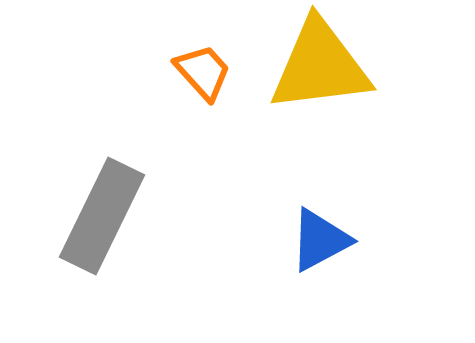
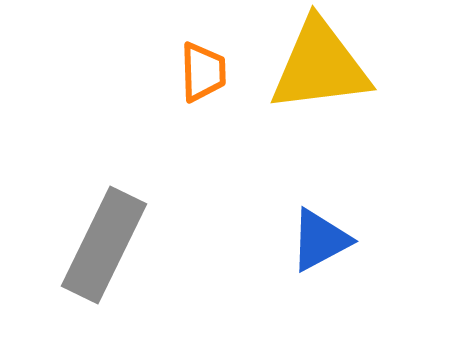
orange trapezoid: rotated 40 degrees clockwise
gray rectangle: moved 2 px right, 29 px down
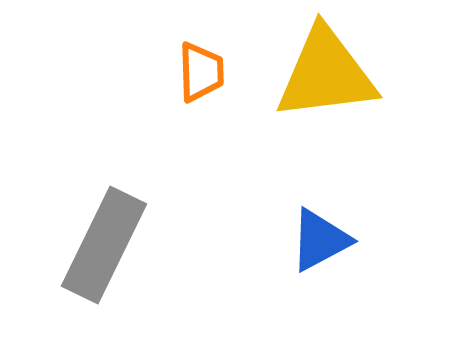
yellow triangle: moved 6 px right, 8 px down
orange trapezoid: moved 2 px left
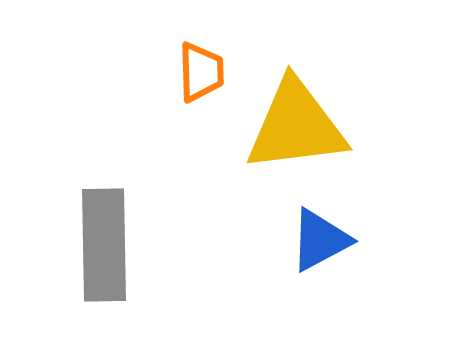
yellow triangle: moved 30 px left, 52 px down
gray rectangle: rotated 27 degrees counterclockwise
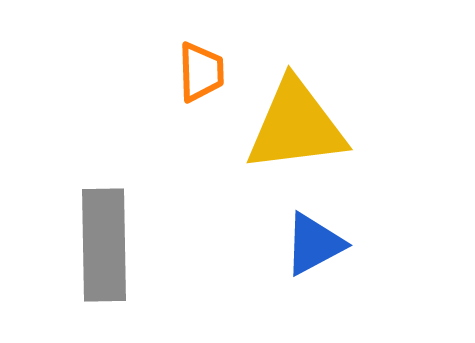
blue triangle: moved 6 px left, 4 px down
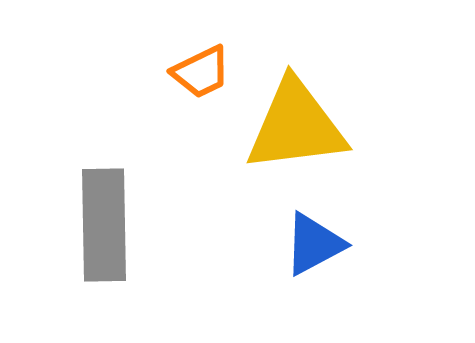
orange trapezoid: rotated 66 degrees clockwise
gray rectangle: moved 20 px up
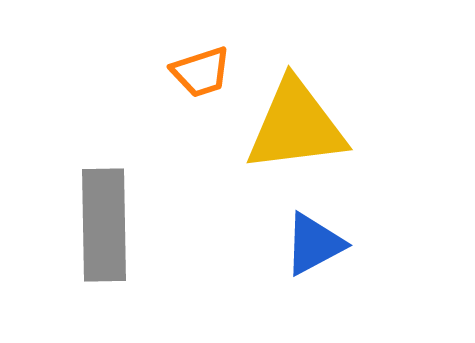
orange trapezoid: rotated 8 degrees clockwise
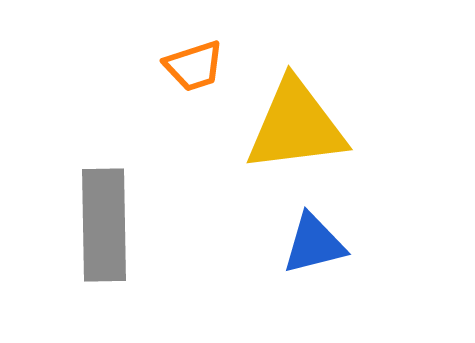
orange trapezoid: moved 7 px left, 6 px up
blue triangle: rotated 14 degrees clockwise
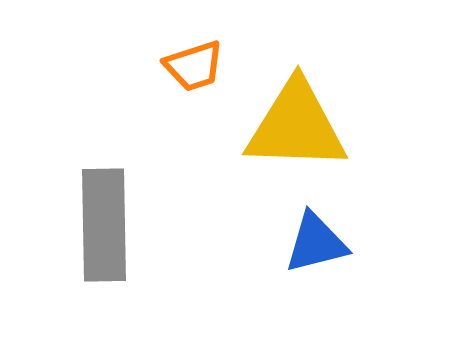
yellow triangle: rotated 9 degrees clockwise
blue triangle: moved 2 px right, 1 px up
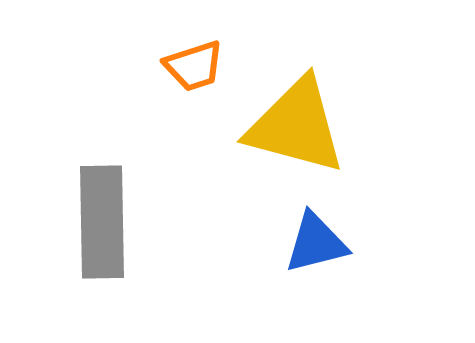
yellow triangle: rotated 13 degrees clockwise
gray rectangle: moved 2 px left, 3 px up
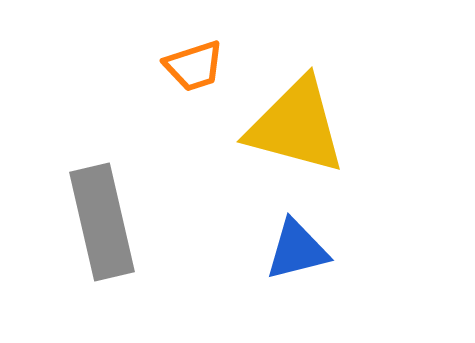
gray rectangle: rotated 12 degrees counterclockwise
blue triangle: moved 19 px left, 7 px down
